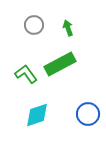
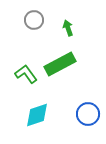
gray circle: moved 5 px up
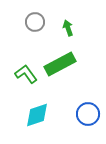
gray circle: moved 1 px right, 2 px down
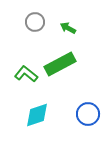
green arrow: rotated 42 degrees counterclockwise
green L-shape: rotated 15 degrees counterclockwise
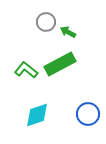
gray circle: moved 11 px right
green arrow: moved 4 px down
green L-shape: moved 4 px up
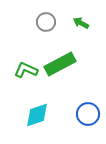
green arrow: moved 13 px right, 9 px up
green L-shape: rotated 15 degrees counterclockwise
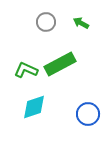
cyan diamond: moved 3 px left, 8 px up
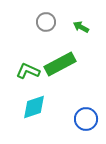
green arrow: moved 4 px down
green L-shape: moved 2 px right, 1 px down
blue circle: moved 2 px left, 5 px down
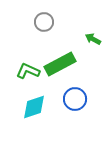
gray circle: moved 2 px left
green arrow: moved 12 px right, 12 px down
blue circle: moved 11 px left, 20 px up
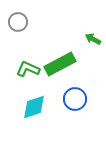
gray circle: moved 26 px left
green L-shape: moved 2 px up
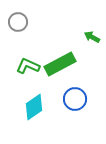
green arrow: moved 1 px left, 2 px up
green L-shape: moved 3 px up
cyan diamond: rotated 16 degrees counterclockwise
